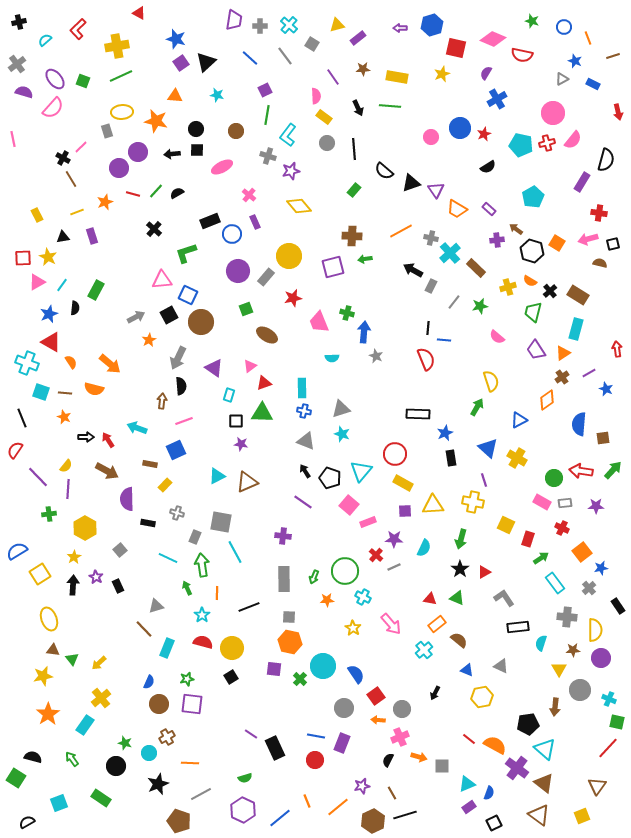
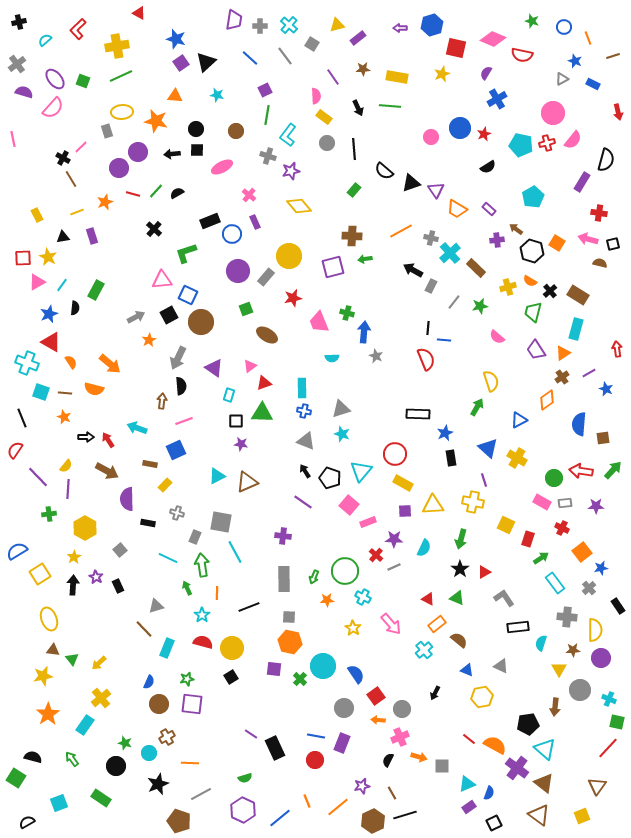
pink arrow at (588, 239): rotated 30 degrees clockwise
red triangle at (430, 599): moved 2 px left; rotated 16 degrees clockwise
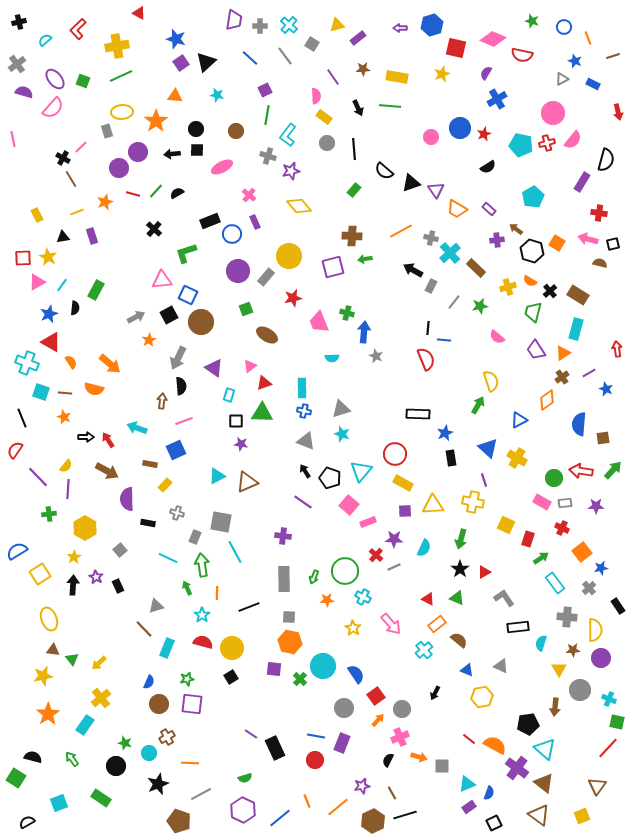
orange star at (156, 121): rotated 25 degrees clockwise
green arrow at (477, 407): moved 1 px right, 2 px up
orange arrow at (378, 720): rotated 128 degrees clockwise
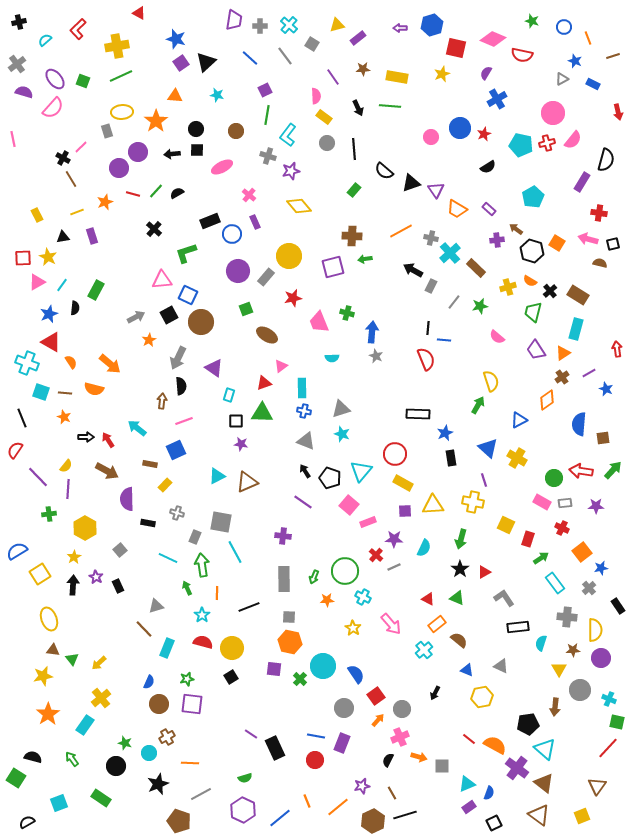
blue arrow at (364, 332): moved 8 px right
pink triangle at (250, 366): moved 31 px right
cyan arrow at (137, 428): rotated 18 degrees clockwise
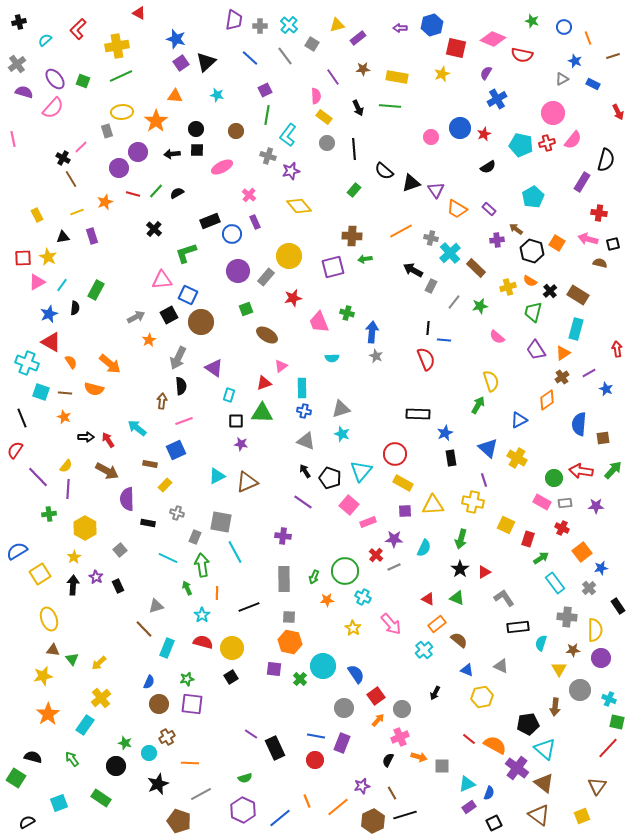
red arrow at (618, 112): rotated 14 degrees counterclockwise
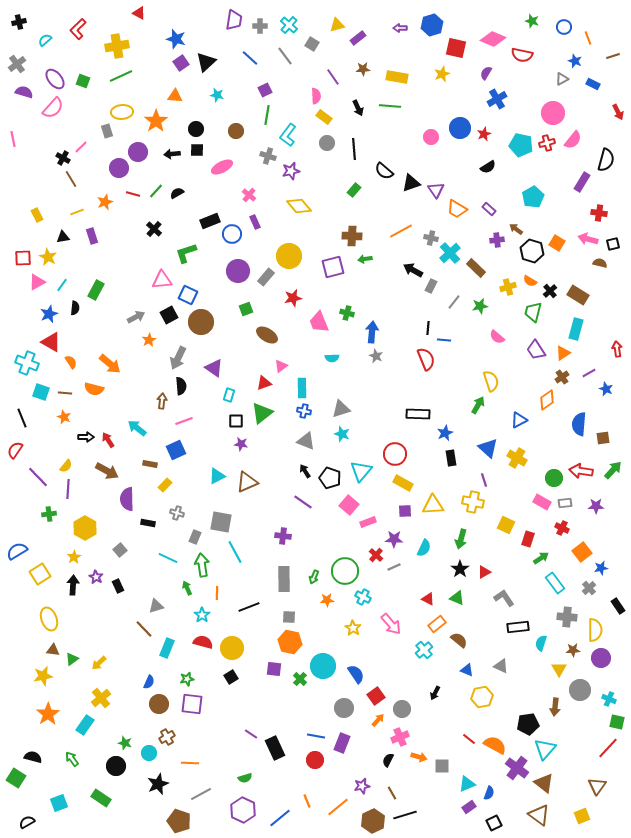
green triangle at (262, 413): rotated 40 degrees counterclockwise
green triangle at (72, 659): rotated 32 degrees clockwise
cyan triangle at (545, 749): rotated 30 degrees clockwise
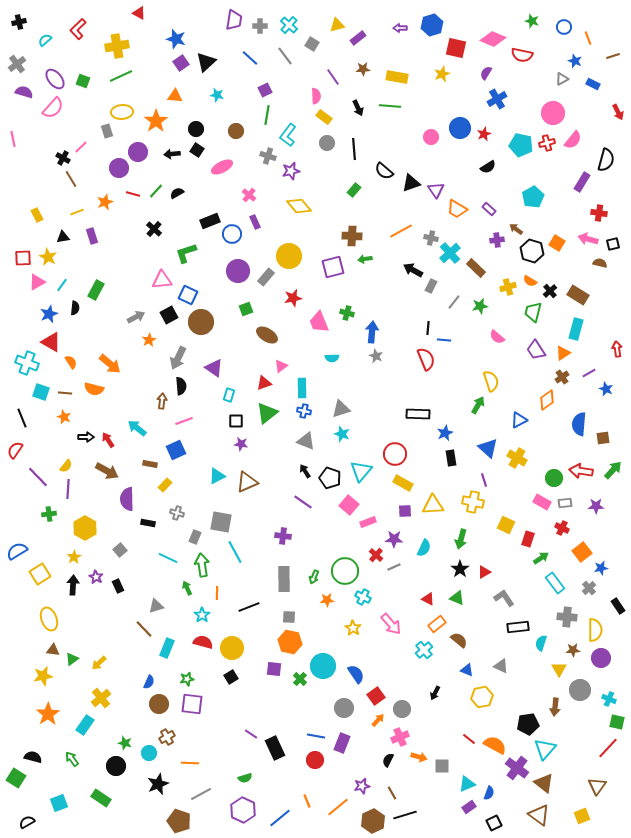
black square at (197, 150): rotated 32 degrees clockwise
green triangle at (262, 413): moved 5 px right
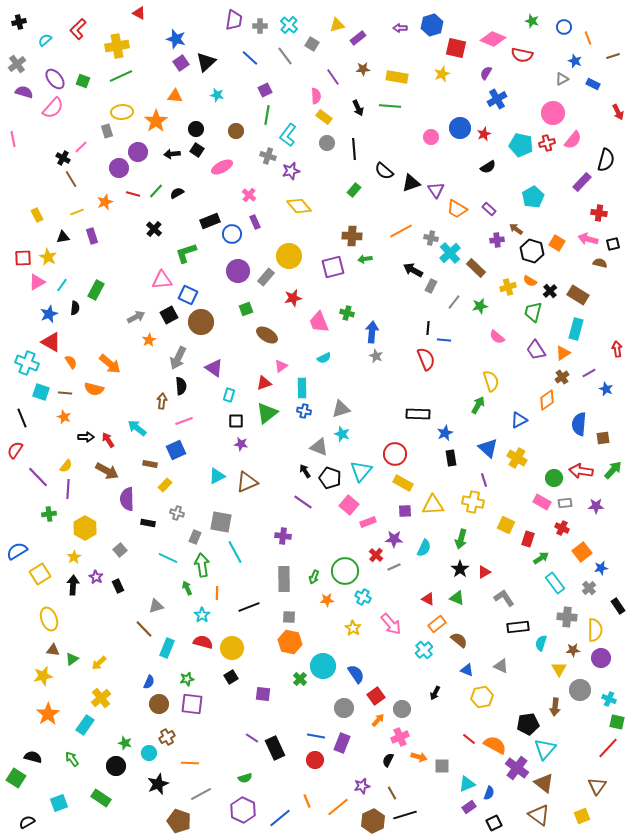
purple rectangle at (582, 182): rotated 12 degrees clockwise
cyan semicircle at (332, 358): moved 8 px left; rotated 24 degrees counterclockwise
gray triangle at (306, 441): moved 13 px right, 6 px down
purple square at (274, 669): moved 11 px left, 25 px down
purple line at (251, 734): moved 1 px right, 4 px down
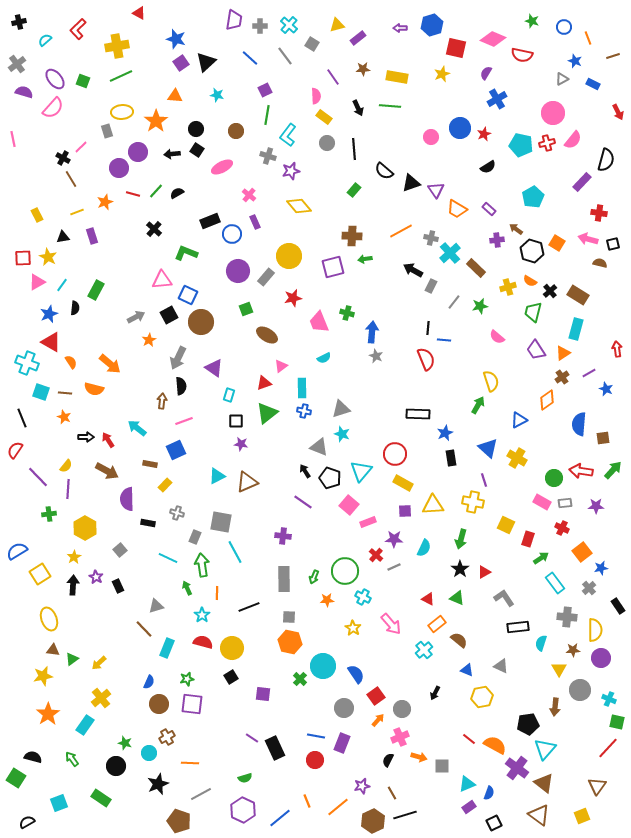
green L-shape at (186, 253): rotated 40 degrees clockwise
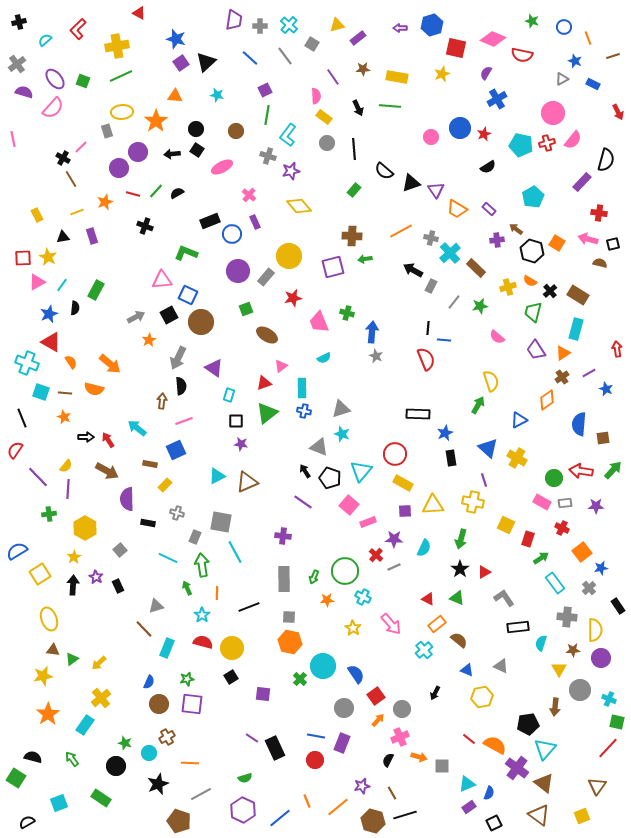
black cross at (154, 229): moved 9 px left, 3 px up; rotated 21 degrees counterclockwise
brown hexagon at (373, 821): rotated 20 degrees counterclockwise
